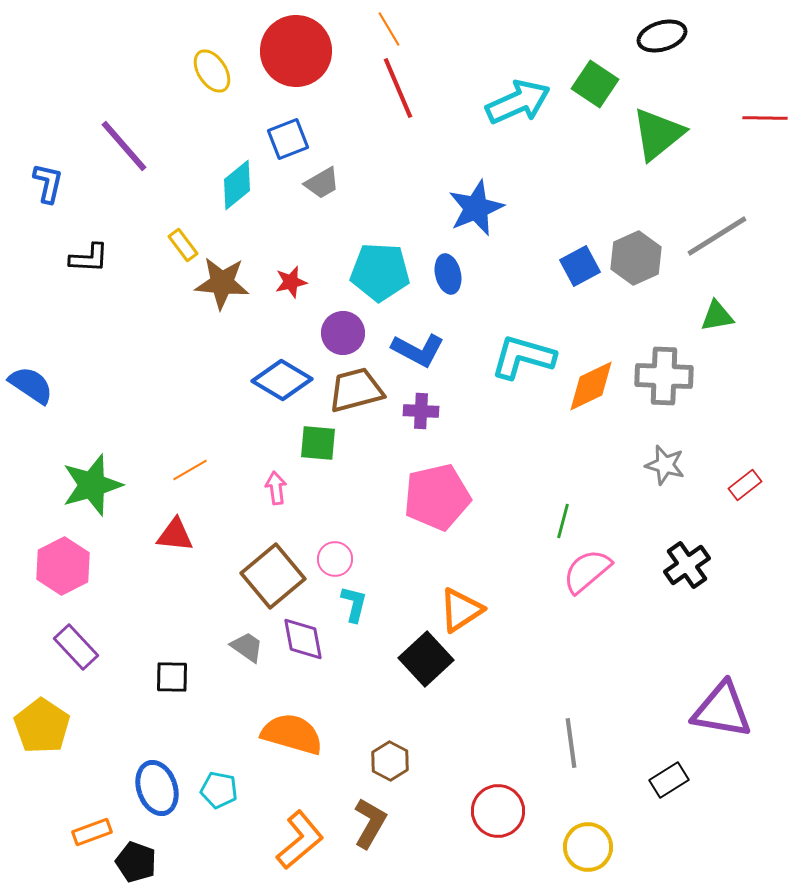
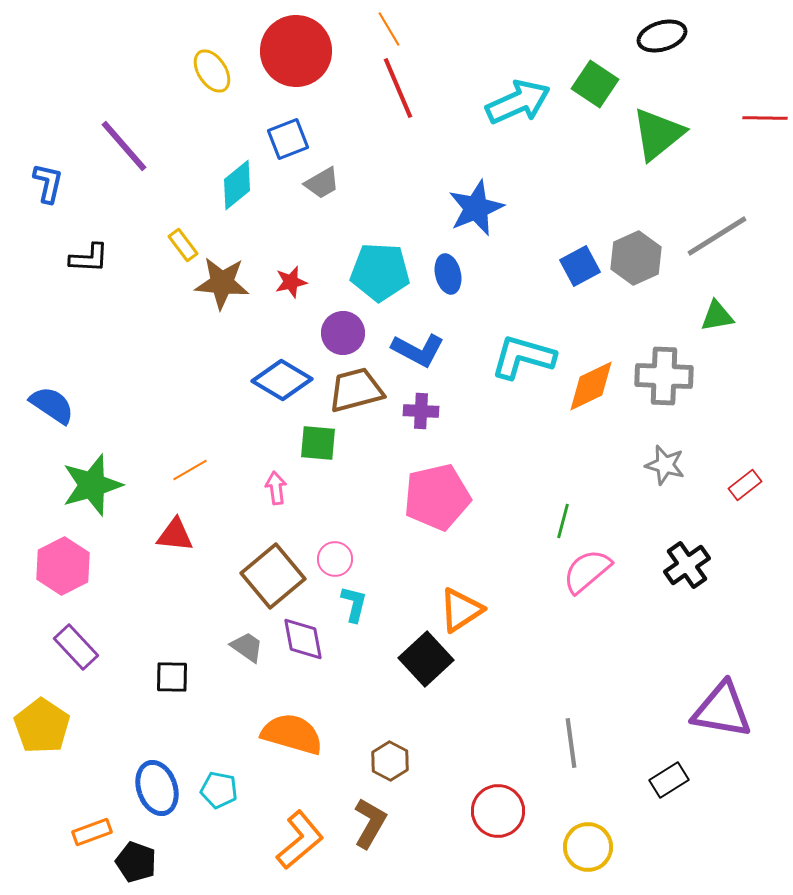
blue semicircle at (31, 385): moved 21 px right, 20 px down
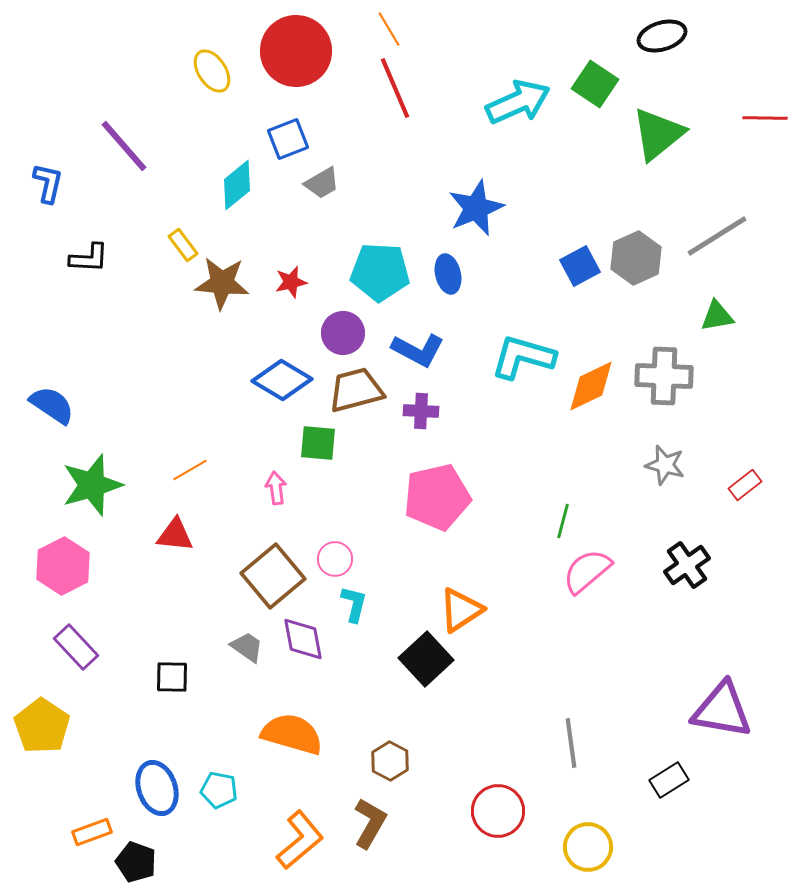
red line at (398, 88): moved 3 px left
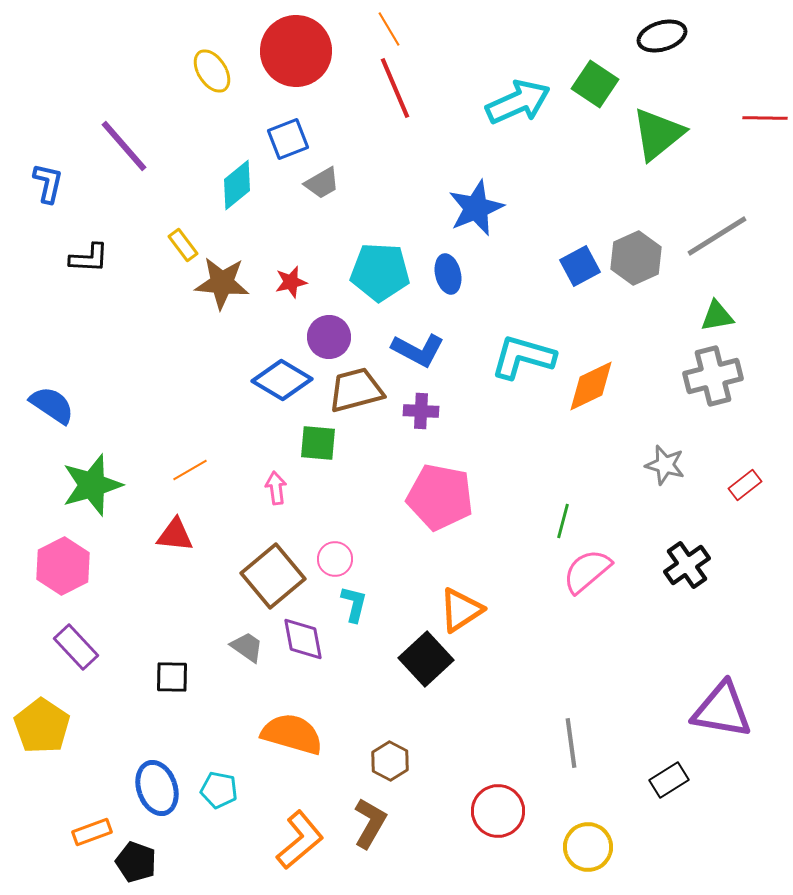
purple circle at (343, 333): moved 14 px left, 4 px down
gray cross at (664, 376): moved 49 px right; rotated 16 degrees counterclockwise
pink pentagon at (437, 497): moved 3 px right; rotated 24 degrees clockwise
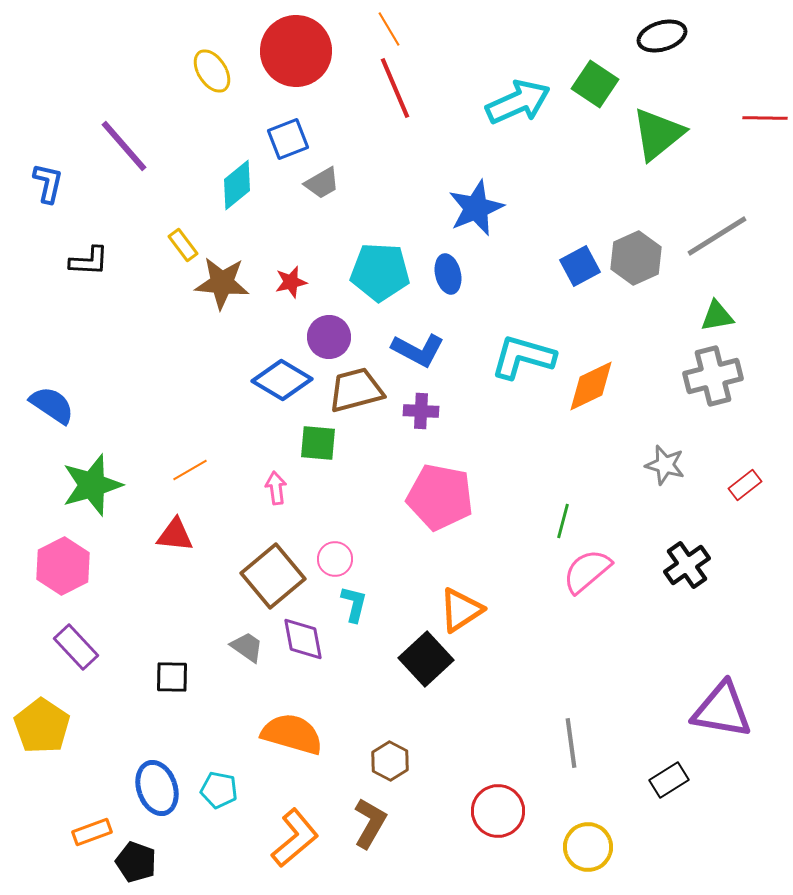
black L-shape at (89, 258): moved 3 px down
orange L-shape at (300, 840): moved 5 px left, 2 px up
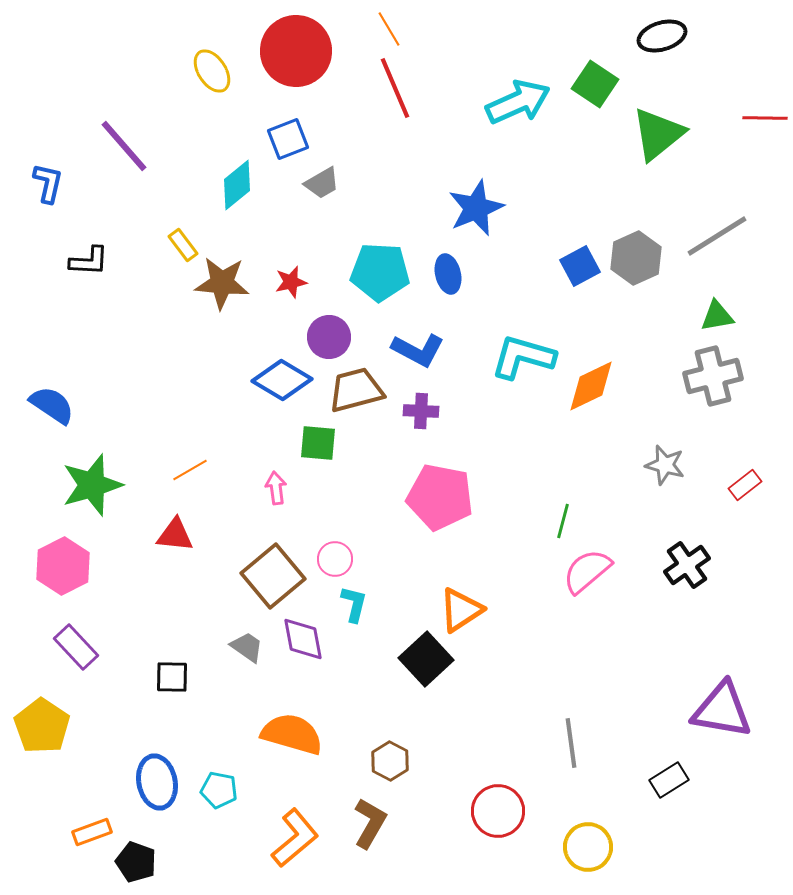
blue ellipse at (157, 788): moved 6 px up; rotated 8 degrees clockwise
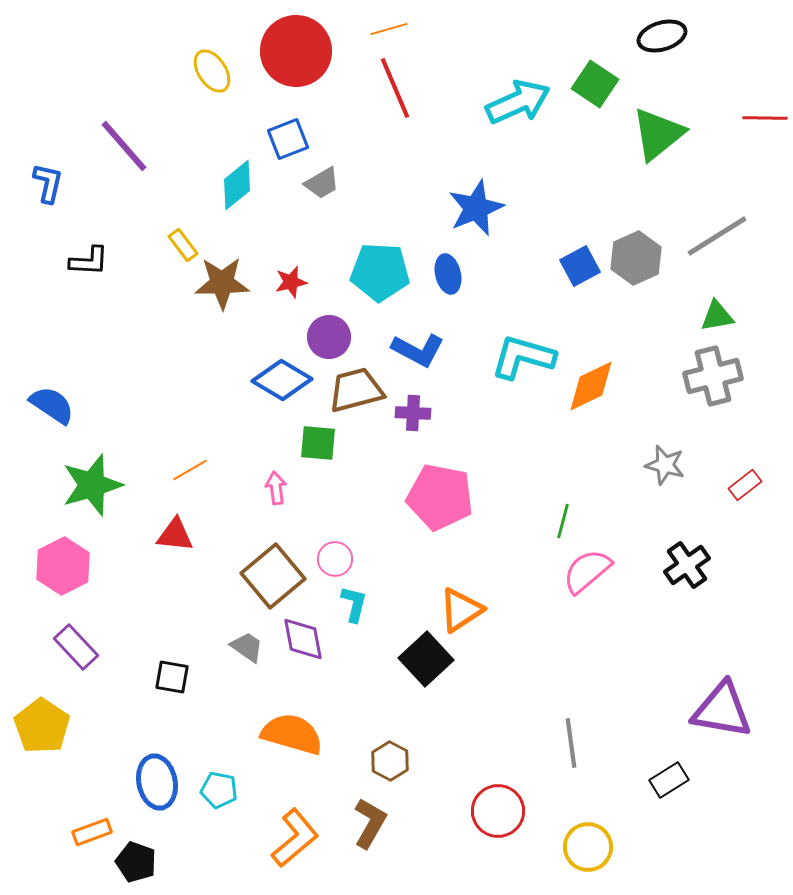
orange line at (389, 29): rotated 75 degrees counterclockwise
brown star at (222, 283): rotated 6 degrees counterclockwise
purple cross at (421, 411): moved 8 px left, 2 px down
black square at (172, 677): rotated 9 degrees clockwise
